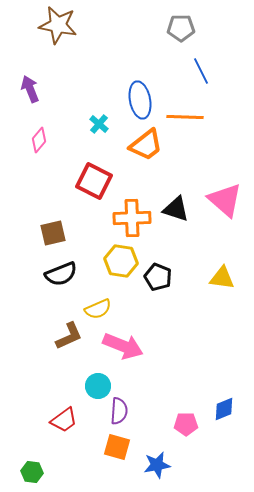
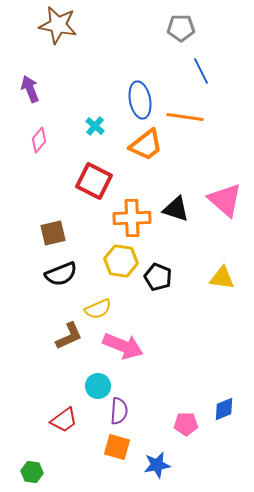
orange line: rotated 6 degrees clockwise
cyan cross: moved 4 px left, 2 px down
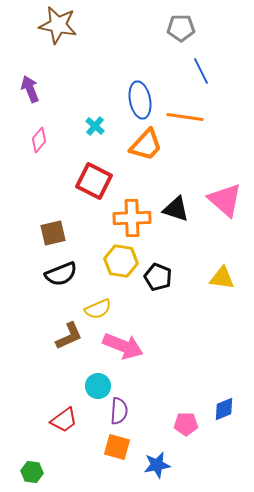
orange trapezoid: rotated 9 degrees counterclockwise
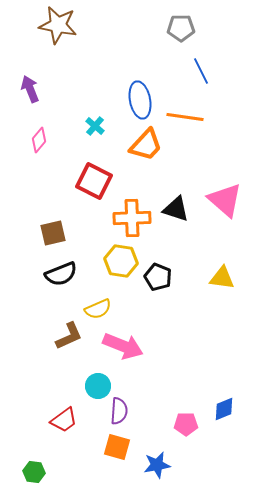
green hexagon: moved 2 px right
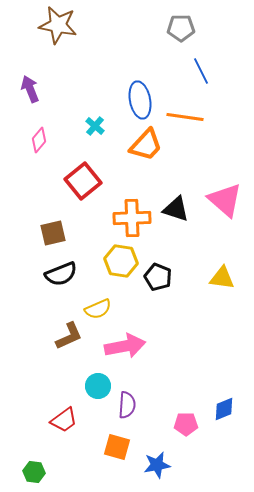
red square: moved 11 px left; rotated 24 degrees clockwise
pink arrow: moved 2 px right; rotated 33 degrees counterclockwise
purple semicircle: moved 8 px right, 6 px up
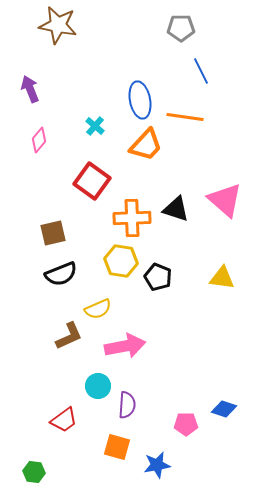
red square: moved 9 px right; rotated 15 degrees counterclockwise
blue diamond: rotated 40 degrees clockwise
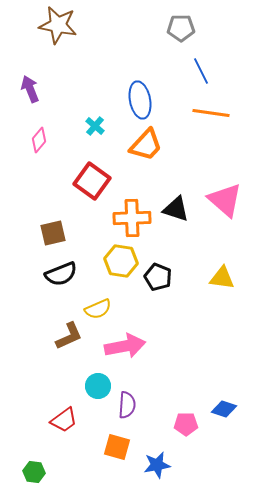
orange line: moved 26 px right, 4 px up
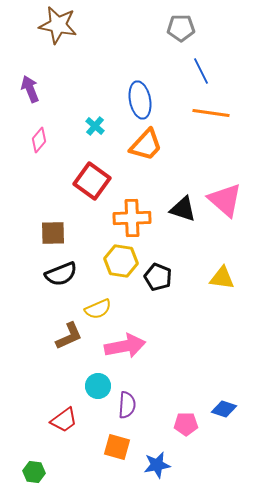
black triangle: moved 7 px right
brown square: rotated 12 degrees clockwise
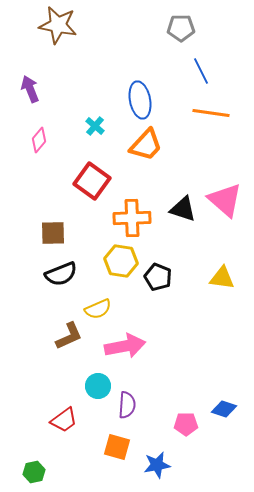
green hexagon: rotated 20 degrees counterclockwise
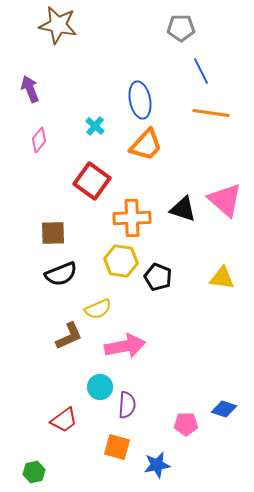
cyan circle: moved 2 px right, 1 px down
